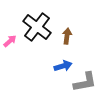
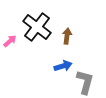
gray L-shape: rotated 65 degrees counterclockwise
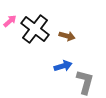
black cross: moved 2 px left, 2 px down
brown arrow: rotated 98 degrees clockwise
pink arrow: moved 20 px up
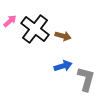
brown arrow: moved 4 px left
gray L-shape: moved 1 px right, 3 px up
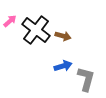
black cross: moved 1 px right, 1 px down
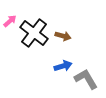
black cross: moved 2 px left, 3 px down
gray L-shape: rotated 45 degrees counterclockwise
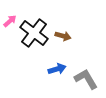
blue arrow: moved 6 px left, 3 px down
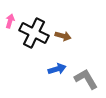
pink arrow: rotated 32 degrees counterclockwise
black cross: rotated 12 degrees counterclockwise
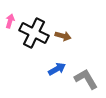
blue arrow: rotated 12 degrees counterclockwise
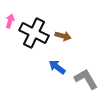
blue arrow: moved 2 px up; rotated 114 degrees counterclockwise
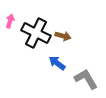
black cross: moved 2 px right
blue arrow: moved 4 px up
